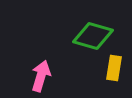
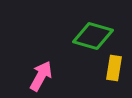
pink arrow: rotated 12 degrees clockwise
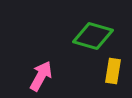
yellow rectangle: moved 1 px left, 3 px down
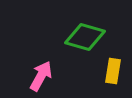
green diamond: moved 8 px left, 1 px down
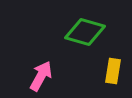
green diamond: moved 5 px up
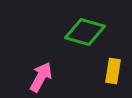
pink arrow: moved 1 px down
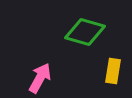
pink arrow: moved 1 px left, 1 px down
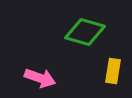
pink arrow: rotated 80 degrees clockwise
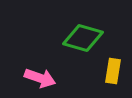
green diamond: moved 2 px left, 6 px down
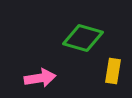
pink arrow: rotated 28 degrees counterclockwise
